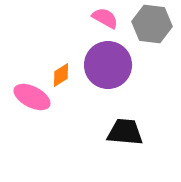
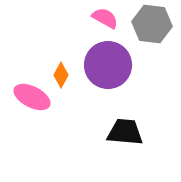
orange diamond: rotated 30 degrees counterclockwise
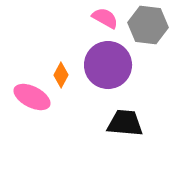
gray hexagon: moved 4 px left, 1 px down
black trapezoid: moved 9 px up
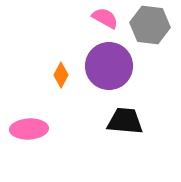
gray hexagon: moved 2 px right
purple circle: moved 1 px right, 1 px down
pink ellipse: moved 3 px left, 32 px down; rotated 30 degrees counterclockwise
black trapezoid: moved 2 px up
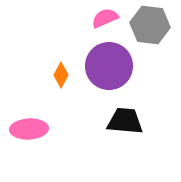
pink semicircle: rotated 52 degrees counterclockwise
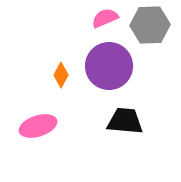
gray hexagon: rotated 9 degrees counterclockwise
pink ellipse: moved 9 px right, 3 px up; rotated 15 degrees counterclockwise
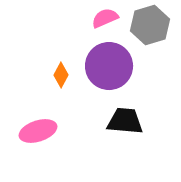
gray hexagon: rotated 15 degrees counterclockwise
pink ellipse: moved 5 px down
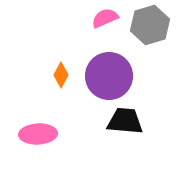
purple circle: moved 10 px down
pink ellipse: moved 3 px down; rotated 15 degrees clockwise
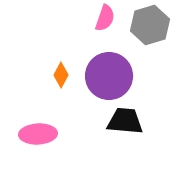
pink semicircle: rotated 132 degrees clockwise
